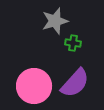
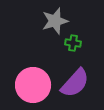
pink circle: moved 1 px left, 1 px up
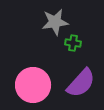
gray star: moved 1 px down; rotated 8 degrees clockwise
purple semicircle: moved 6 px right
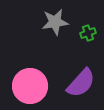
green cross: moved 15 px right, 10 px up; rotated 28 degrees counterclockwise
pink circle: moved 3 px left, 1 px down
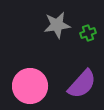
gray star: moved 2 px right, 3 px down
purple semicircle: moved 1 px right, 1 px down
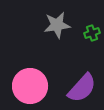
green cross: moved 4 px right
purple semicircle: moved 4 px down
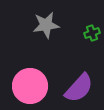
gray star: moved 11 px left
purple semicircle: moved 3 px left
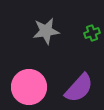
gray star: moved 6 px down
pink circle: moved 1 px left, 1 px down
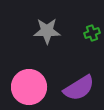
gray star: moved 1 px right; rotated 8 degrees clockwise
purple semicircle: rotated 16 degrees clockwise
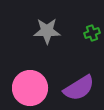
pink circle: moved 1 px right, 1 px down
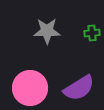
green cross: rotated 14 degrees clockwise
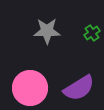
green cross: rotated 28 degrees counterclockwise
